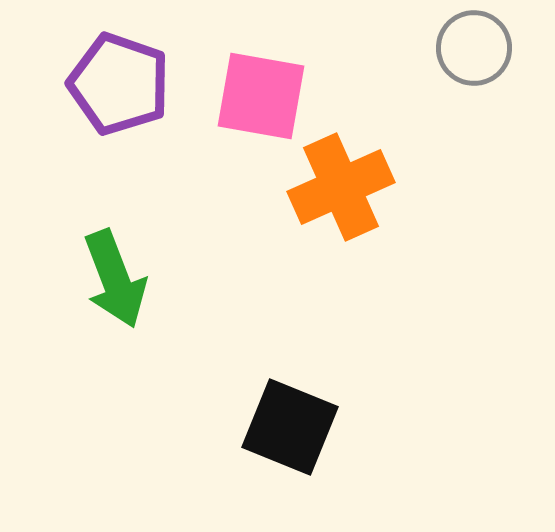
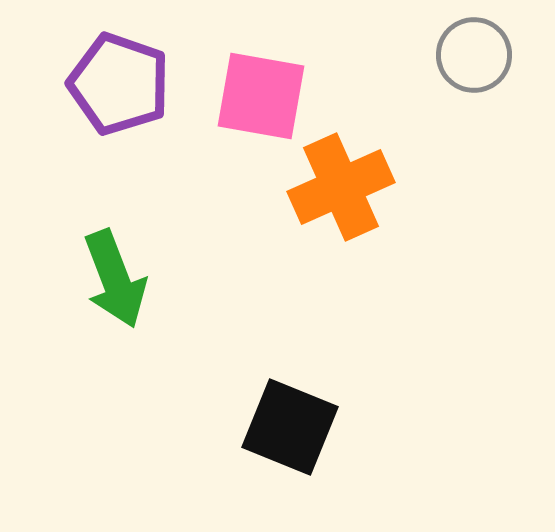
gray circle: moved 7 px down
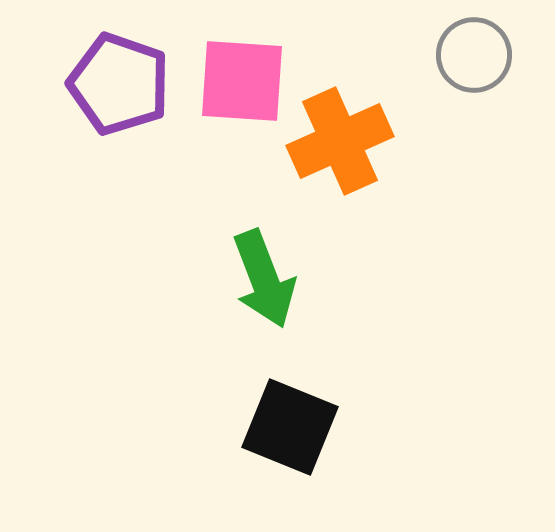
pink square: moved 19 px left, 15 px up; rotated 6 degrees counterclockwise
orange cross: moved 1 px left, 46 px up
green arrow: moved 149 px right
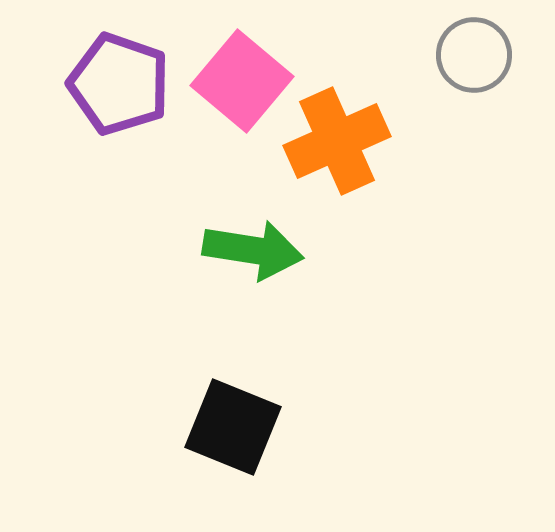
pink square: rotated 36 degrees clockwise
orange cross: moved 3 px left
green arrow: moved 11 px left, 29 px up; rotated 60 degrees counterclockwise
black square: moved 57 px left
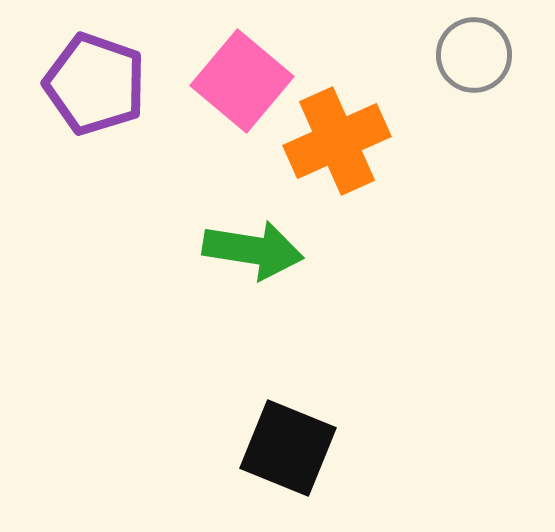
purple pentagon: moved 24 px left
black square: moved 55 px right, 21 px down
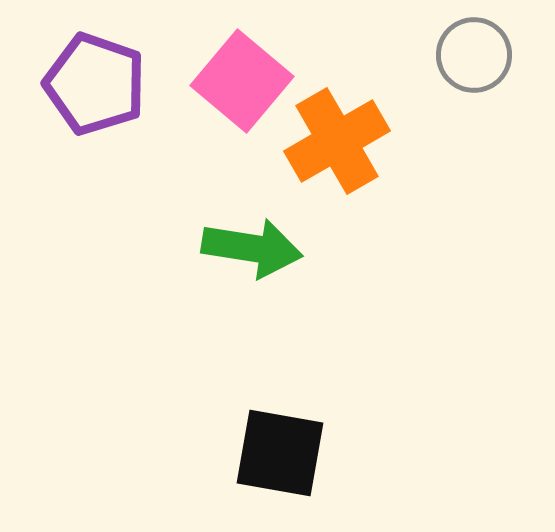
orange cross: rotated 6 degrees counterclockwise
green arrow: moved 1 px left, 2 px up
black square: moved 8 px left, 5 px down; rotated 12 degrees counterclockwise
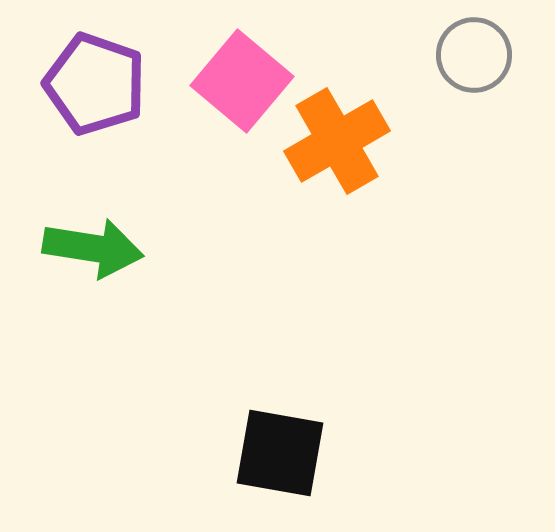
green arrow: moved 159 px left
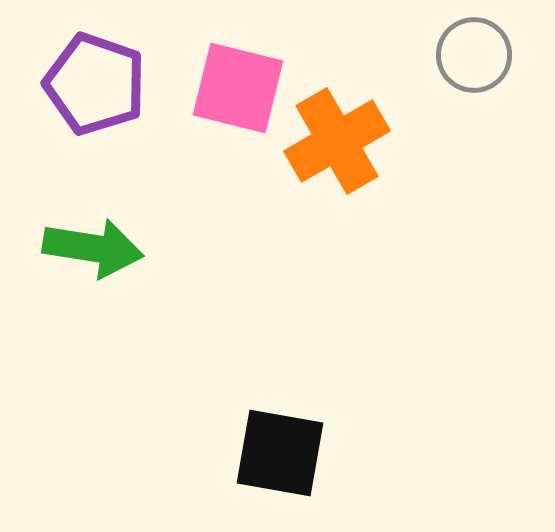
pink square: moved 4 px left, 7 px down; rotated 26 degrees counterclockwise
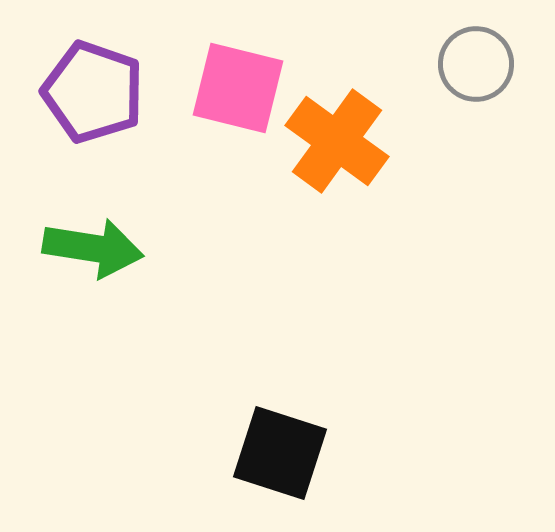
gray circle: moved 2 px right, 9 px down
purple pentagon: moved 2 px left, 8 px down
orange cross: rotated 24 degrees counterclockwise
black square: rotated 8 degrees clockwise
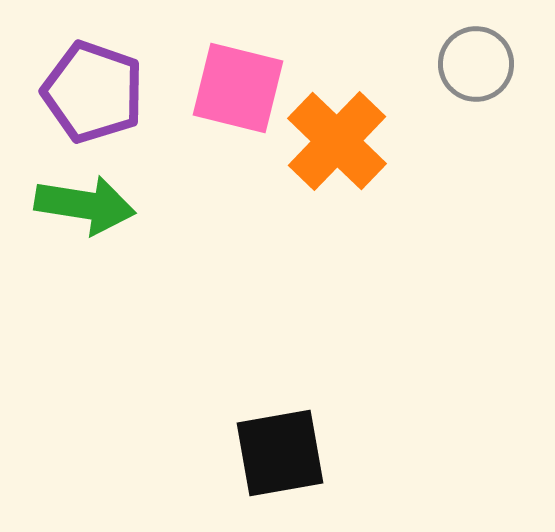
orange cross: rotated 8 degrees clockwise
green arrow: moved 8 px left, 43 px up
black square: rotated 28 degrees counterclockwise
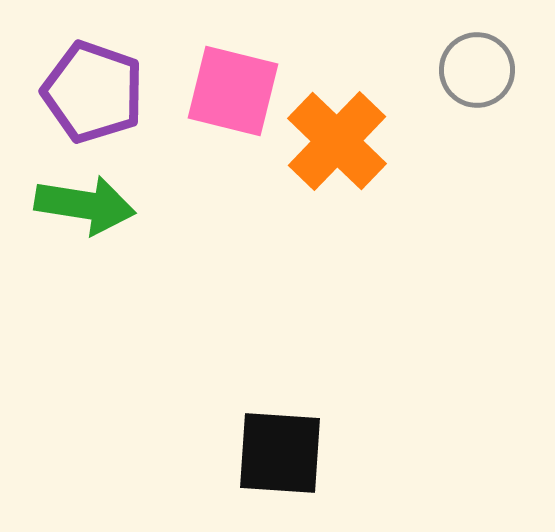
gray circle: moved 1 px right, 6 px down
pink square: moved 5 px left, 3 px down
black square: rotated 14 degrees clockwise
